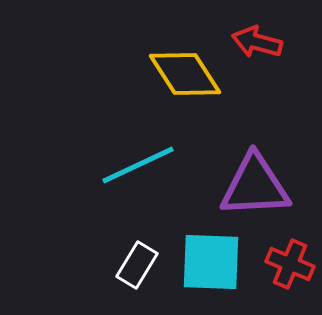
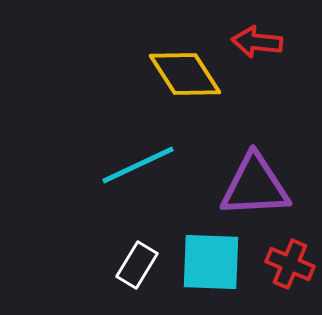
red arrow: rotated 9 degrees counterclockwise
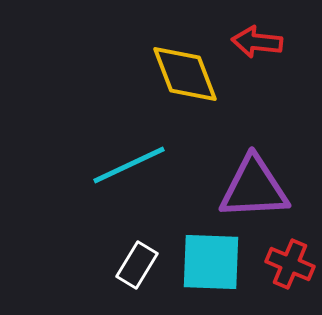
yellow diamond: rotated 12 degrees clockwise
cyan line: moved 9 px left
purple triangle: moved 1 px left, 2 px down
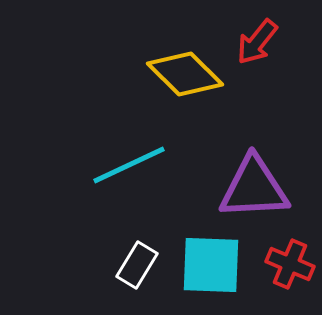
red arrow: rotated 57 degrees counterclockwise
yellow diamond: rotated 24 degrees counterclockwise
cyan square: moved 3 px down
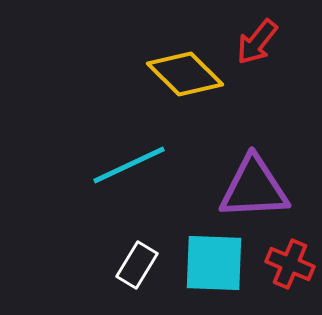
cyan square: moved 3 px right, 2 px up
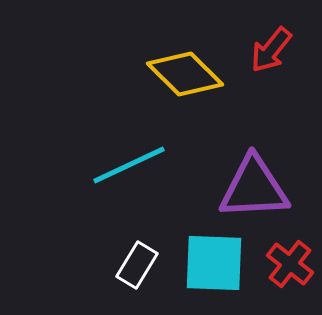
red arrow: moved 14 px right, 8 px down
red cross: rotated 15 degrees clockwise
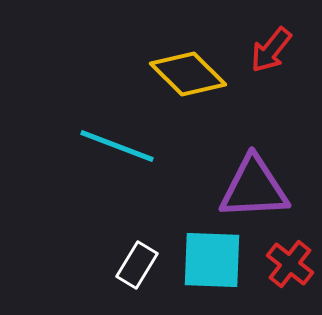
yellow diamond: moved 3 px right
cyan line: moved 12 px left, 19 px up; rotated 46 degrees clockwise
cyan square: moved 2 px left, 3 px up
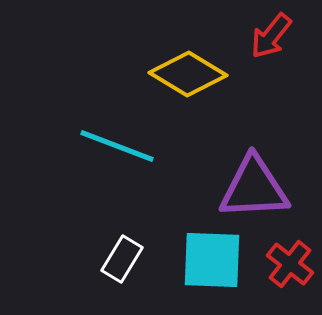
red arrow: moved 14 px up
yellow diamond: rotated 14 degrees counterclockwise
white rectangle: moved 15 px left, 6 px up
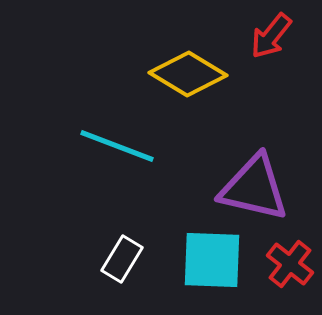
purple triangle: rotated 16 degrees clockwise
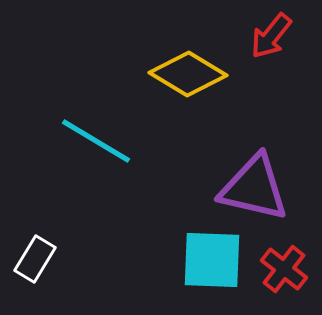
cyan line: moved 21 px left, 5 px up; rotated 10 degrees clockwise
white rectangle: moved 87 px left
red cross: moved 6 px left, 5 px down
